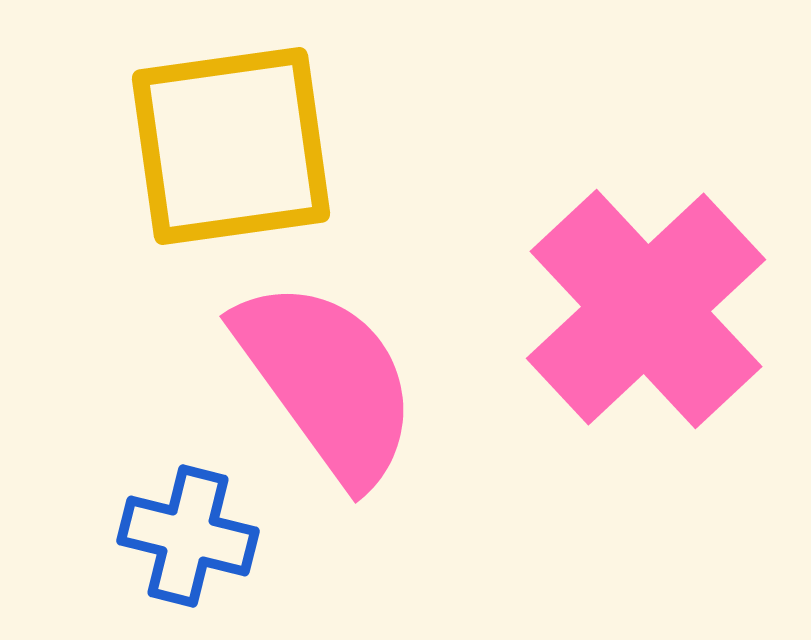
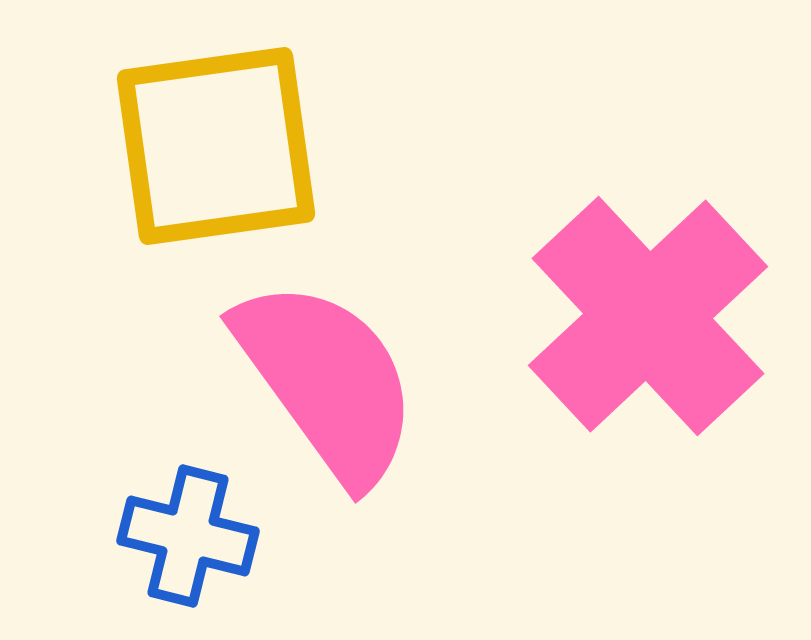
yellow square: moved 15 px left
pink cross: moved 2 px right, 7 px down
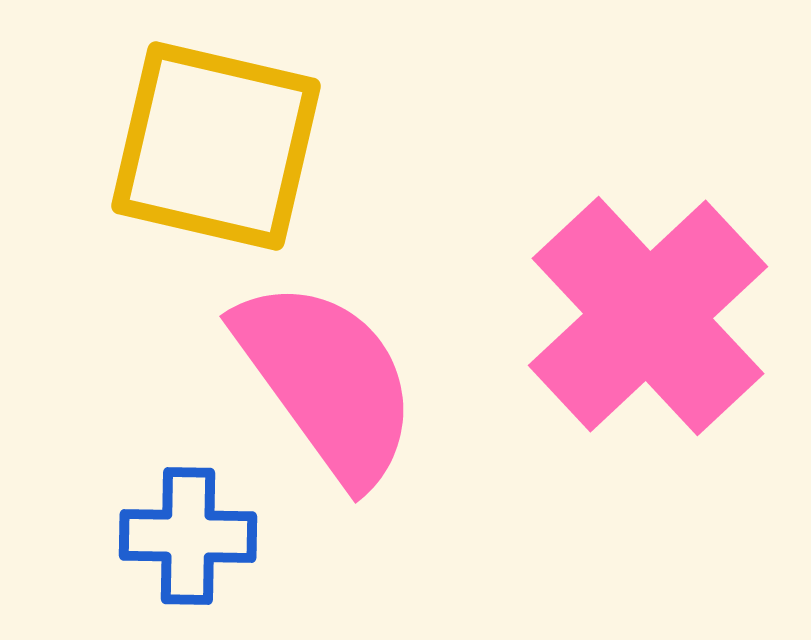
yellow square: rotated 21 degrees clockwise
blue cross: rotated 13 degrees counterclockwise
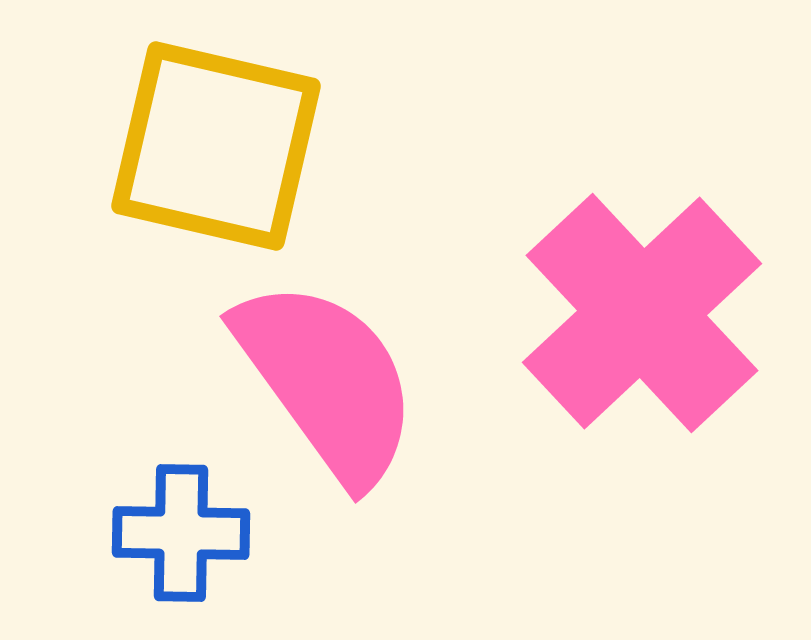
pink cross: moved 6 px left, 3 px up
blue cross: moved 7 px left, 3 px up
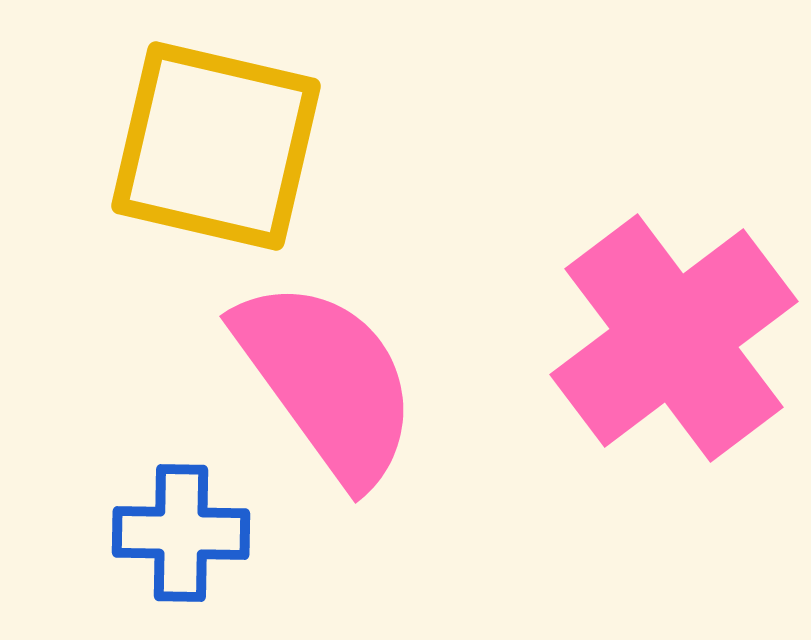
pink cross: moved 32 px right, 25 px down; rotated 6 degrees clockwise
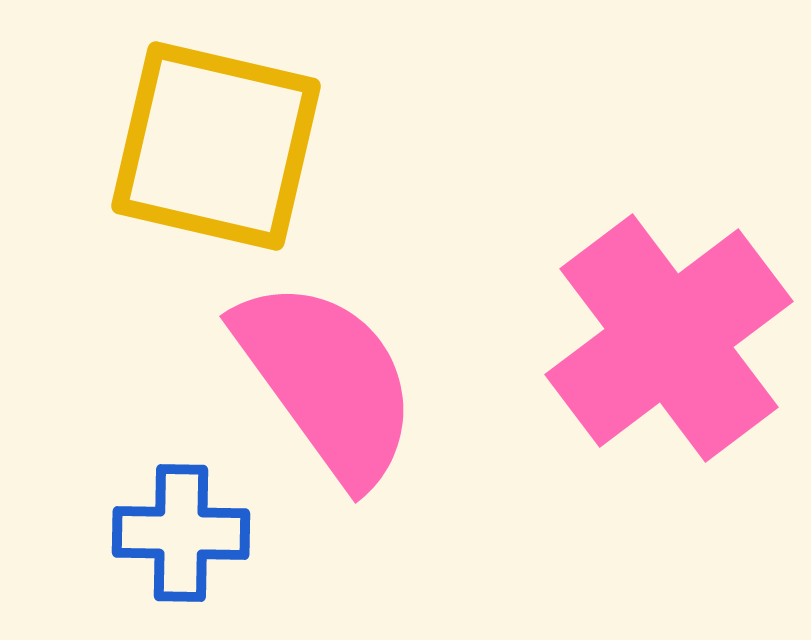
pink cross: moved 5 px left
